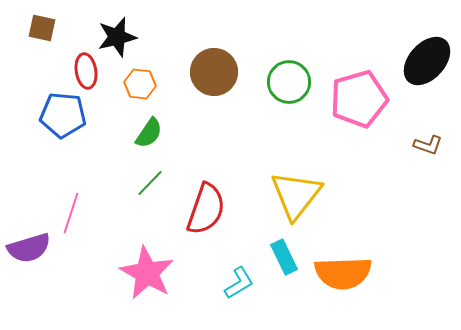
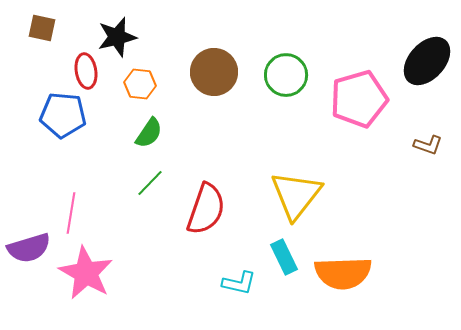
green circle: moved 3 px left, 7 px up
pink line: rotated 9 degrees counterclockwise
pink star: moved 61 px left
cyan L-shape: rotated 44 degrees clockwise
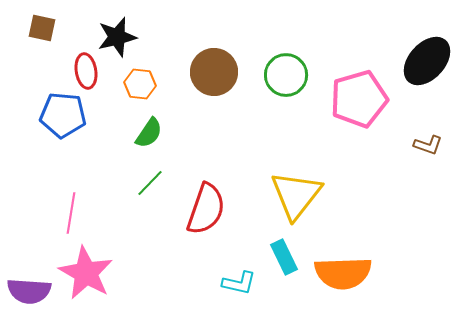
purple semicircle: moved 43 px down; rotated 21 degrees clockwise
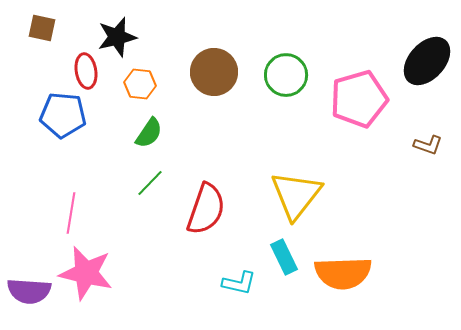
pink star: rotated 16 degrees counterclockwise
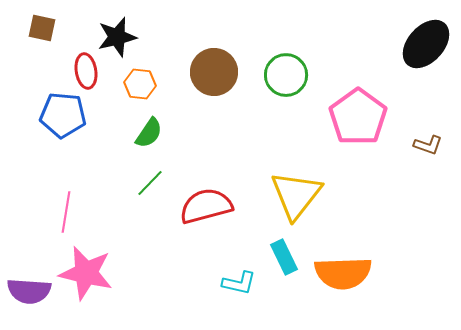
black ellipse: moved 1 px left, 17 px up
pink pentagon: moved 1 px left, 18 px down; rotated 20 degrees counterclockwise
red semicircle: moved 3 px up; rotated 124 degrees counterclockwise
pink line: moved 5 px left, 1 px up
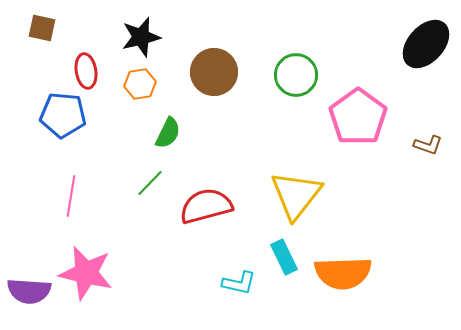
black star: moved 24 px right
green circle: moved 10 px right
orange hexagon: rotated 16 degrees counterclockwise
green semicircle: moved 19 px right; rotated 8 degrees counterclockwise
pink line: moved 5 px right, 16 px up
